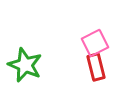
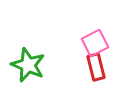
green star: moved 3 px right
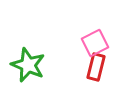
red rectangle: rotated 28 degrees clockwise
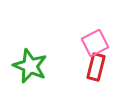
green star: moved 2 px right, 1 px down
